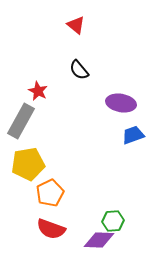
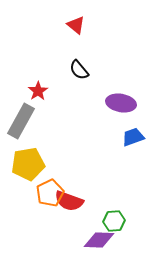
red star: rotated 12 degrees clockwise
blue trapezoid: moved 2 px down
green hexagon: moved 1 px right
red semicircle: moved 18 px right, 28 px up
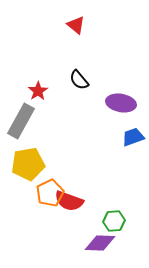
black semicircle: moved 10 px down
purple diamond: moved 1 px right, 3 px down
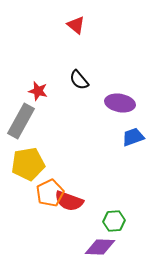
red star: rotated 24 degrees counterclockwise
purple ellipse: moved 1 px left
purple diamond: moved 4 px down
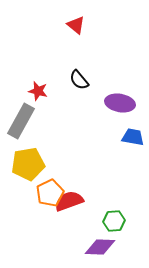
blue trapezoid: rotated 30 degrees clockwise
red semicircle: rotated 140 degrees clockwise
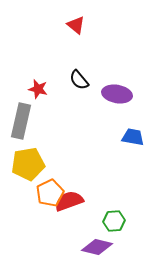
red star: moved 2 px up
purple ellipse: moved 3 px left, 9 px up
gray rectangle: rotated 16 degrees counterclockwise
purple diamond: moved 3 px left; rotated 12 degrees clockwise
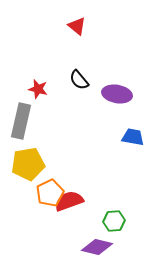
red triangle: moved 1 px right, 1 px down
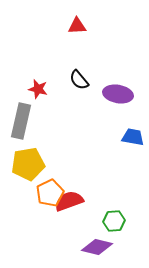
red triangle: rotated 42 degrees counterclockwise
purple ellipse: moved 1 px right
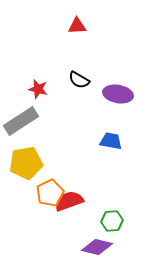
black semicircle: rotated 20 degrees counterclockwise
gray rectangle: rotated 44 degrees clockwise
blue trapezoid: moved 22 px left, 4 px down
yellow pentagon: moved 2 px left, 1 px up
green hexagon: moved 2 px left
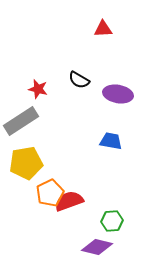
red triangle: moved 26 px right, 3 px down
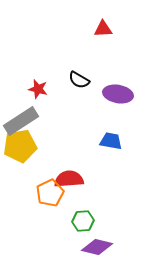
yellow pentagon: moved 6 px left, 17 px up
red semicircle: moved 22 px up; rotated 16 degrees clockwise
green hexagon: moved 29 px left
